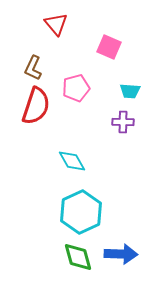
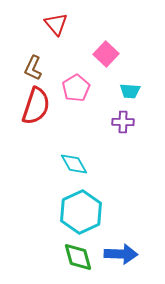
pink square: moved 3 px left, 7 px down; rotated 20 degrees clockwise
pink pentagon: rotated 16 degrees counterclockwise
cyan diamond: moved 2 px right, 3 px down
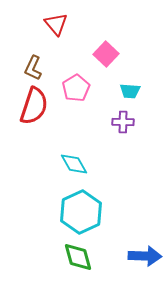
red semicircle: moved 2 px left
blue arrow: moved 24 px right, 2 px down
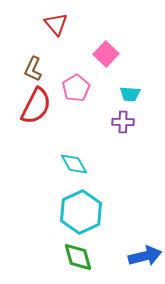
brown L-shape: moved 1 px down
cyan trapezoid: moved 3 px down
red semicircle: moved 2 px right; rotated 9 degrees clockwise
blue arrow: rotated 16 degrees counterclockwise
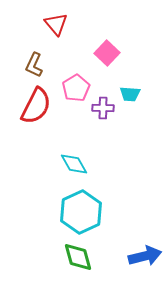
pink square: moved 1 px right, 1 px up
brown L-shape: moved 1 px right, 4 px up
purple cross: moved 20 px left, 14 px up
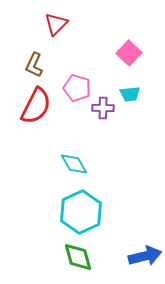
red triangle: rotated 25 degrees clockwise
pink square: moved 22 px right
pink pentagon: moved 1 px right; rotated 24 degrees counterclockwise
cyan trapezoid: rotated 10 degrees counterclockwise
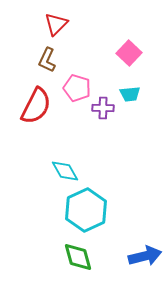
brown L-shape: moved 13 px right, 5 px up
cyan diamond: moved 9 px left, 7 px down
cyan hexagon: moved 5 px right, 2 px up
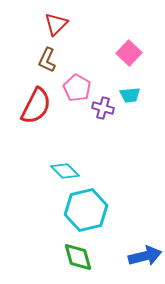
pink pentagon: rotated 12 degrees clockwise
cyan trapezoid: moved 1 px down
purple cross: rotated 15 degrees clockwise
cyan diamond: rotated 16 degrees counterclockwise
cyan hexagon: rotated 12 degrees clockwise
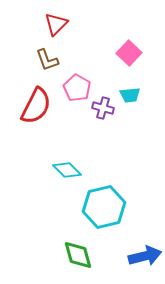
brown L-shape: rotated 45 degrees counterclockwise
cyan diamond: moved 2 px right, 1 px up
cyan hexagon: moved 18 px right, 3 px up
green diamond: moved 2 px up
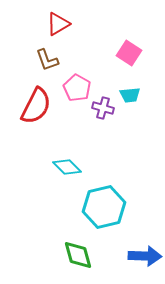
red triangle: moved 2 px right; rotated 15 degrees clockwise
pink square: rotated 10 degrees counterclockwise
cyan diamond: moved 3 px up
blue arrow: rotated 16 degrees clockwise
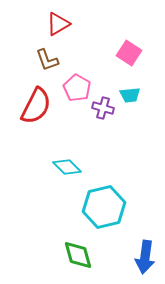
blue arrow: moved 1 px down; rotated 96 degrees clockwise
